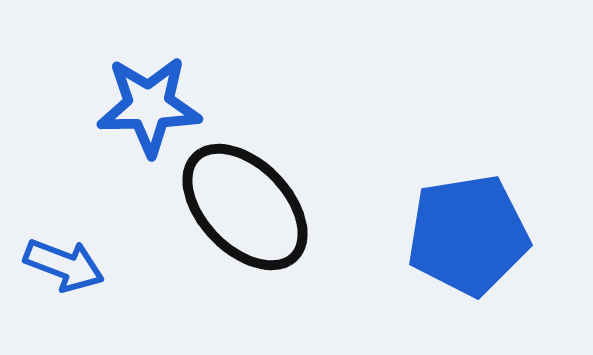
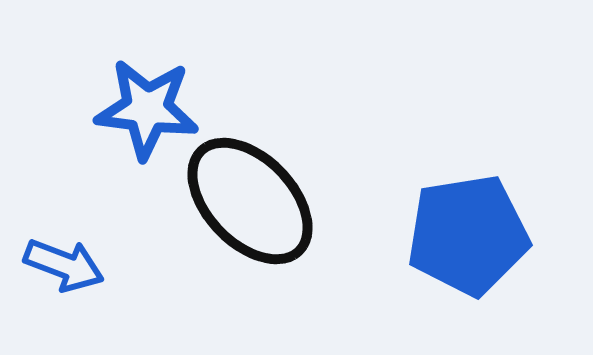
blue star: moved 2 px left, 3 px down; rotated 8 degrees clockwise
black ellipse: moved 5 px right, 6 px up
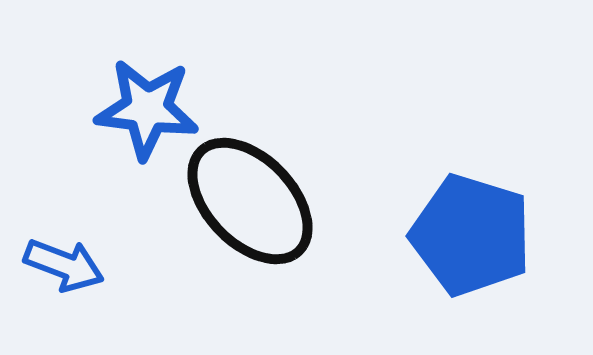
blue pentagon: moved 3 px right; rotated 26 degrees clockwise
